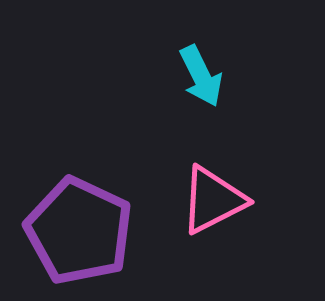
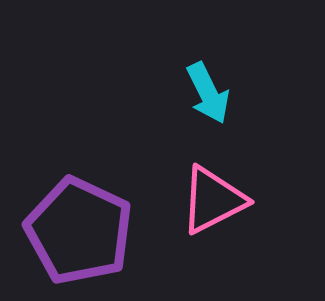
cyan arrow: moved 7 px right, 17 px down
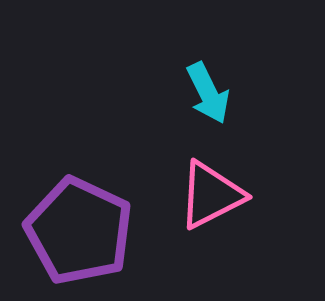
pink triangle: moved 2 px left, 5 px up
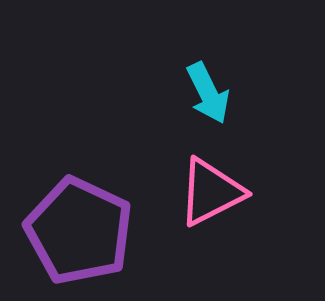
pink triangle: moved 3 px up
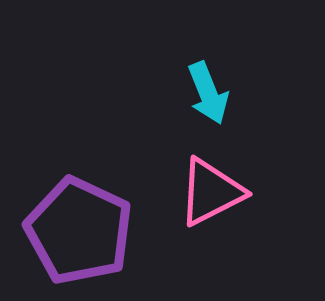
cyan arrow: rotated 4 degrees clockwise
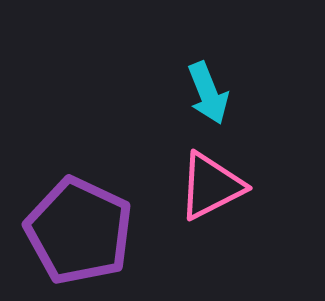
pink triangle: moved 6 px up
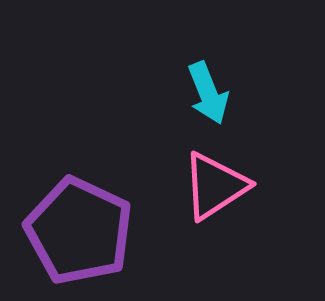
pink triangle: moved 4 px right; rotated 6 degrees counterclockwise
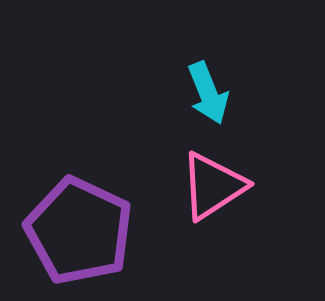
pink triangle: moved 2 px left
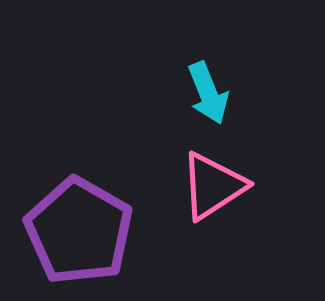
purple pentagon: rotated 5 degrees clockwise
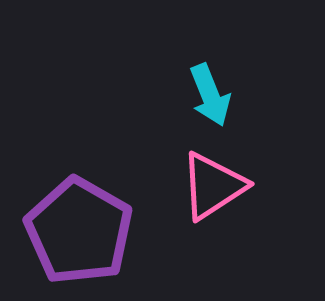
cyan arrow: moved 2 px right, 2 px down
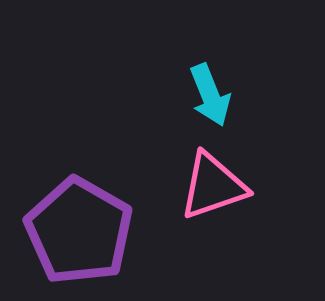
pink triangle: rotated 14 degrees clockwise
